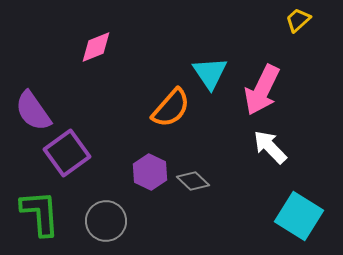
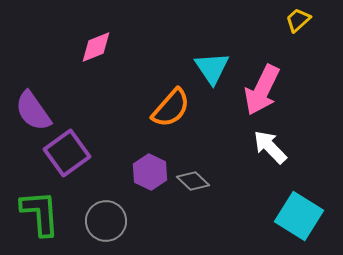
cyan triangle: moved 2 px right, 5 px up
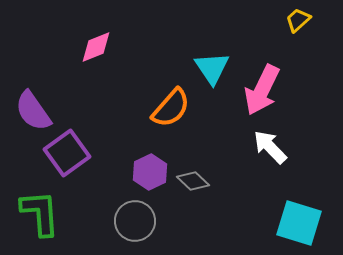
purple hexagon: rotated 8 degrees clockwise
cyan square: moved 7 px down; rotated 15 degrees counterclockwise
gray circle: moved 29 px right
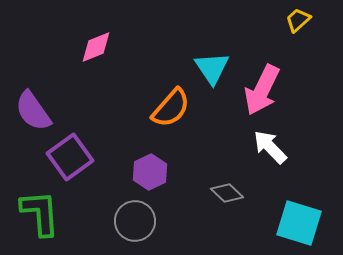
purple square: moved 3 px right, 4 px down
gray diamond: moved 34 px right, 12 px down
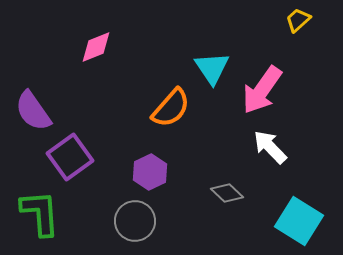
pink arrow: rotated 9 degrees clockwise
cyan square: moved 2 px up; rotated 15 degrees clockwise
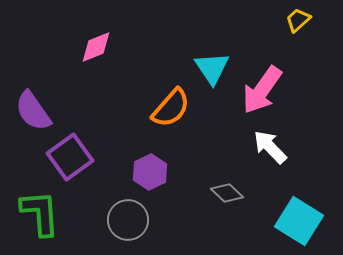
gray circle: moved 7 px left, 1 px up
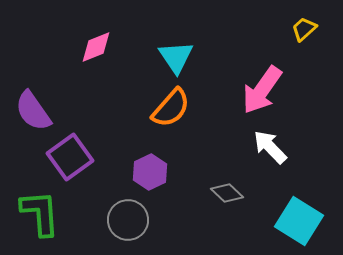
yellow trapezoid: moved 6 px right, 9 px down
cyan triangle: moved 36 px left, 11 px up
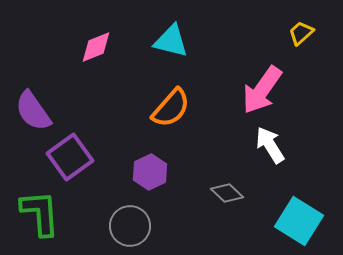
yellow trapezoid: moved 3 px left, 4 px down
cyan triangle: moved 5 px left, 16 px up; rotated 42 degrees counterclockwise
white arrow: moved 2 px up; rotated 12 degrees clockwise
gray circle: moved 2 px right, 6 px down
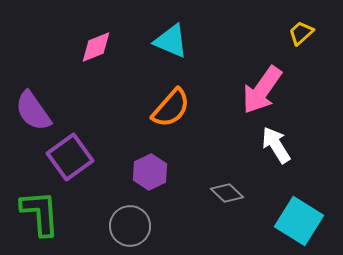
cyan triangle: rotated 9 degrees clockwise
white arrow: moved 6 px right
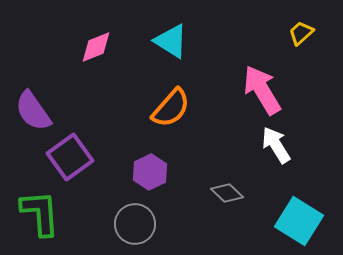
cyan triangle: rotated 9 degrees clockwise
pink arrow: rotated 114 degrees clockwise
gray circle: moved 5 px right, 2 px up
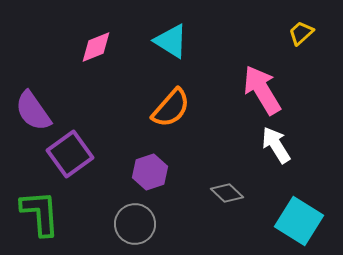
purple square: moved 3 px up
purple hexagon: rotated 8 degrees clockwise
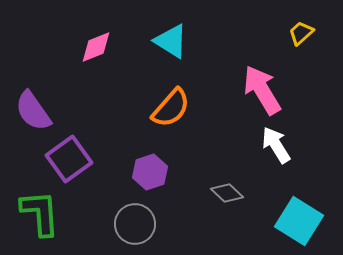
purple square: moved 1 px left, 5 px down
